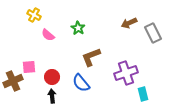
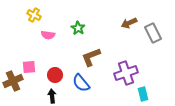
pink semicircle: rotated 32 degrees counterclockwise
red circle: moved 3 px right, 2 px up
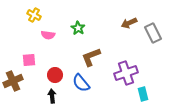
pink square: moved 7 px up
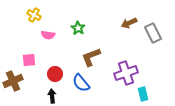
red circle: moved 1 px up
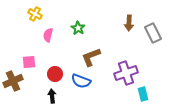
yellow cross: moved 1 px right, 1 px up
brown arrow: rotated 63 degrees counterclockwise
pink semicircle: rotated 96 degrees clockwise
pink square: moved 2 px down
blue semicircle: moved 2 px up; rotated 30 degrees counterclockwise
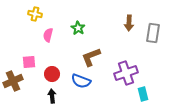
yellow cross: rotated 16 degrees counterclockwise
gray rectangle: rotated 36 degrees clockwise
red circle: moved 3 px left
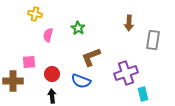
gray rectangle: moved 7 px down
brown cross: rotated 24 degrees clockwise
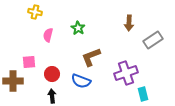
yellow cross: moved 2 px up
gray rectangle: rotated 48 degrees clockwise
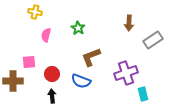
pink semicircle: moved 2 px left
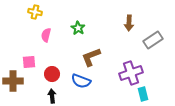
purple cross: moved 5 px right
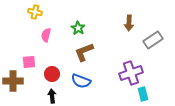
brown L-shape: moved 7 px left, 5 px up
